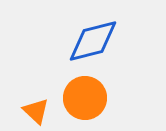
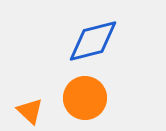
orange triangle: moved 6 px left
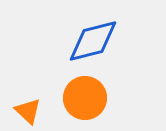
orange triangle: moved 2 px left
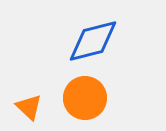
orange triangle: moved 1 px right, 4 px up
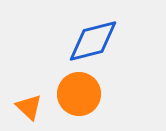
orange circle: moved 6 px left, 4 px up
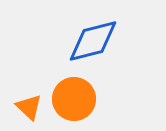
orange circle: moved 5 px left, 5 px down
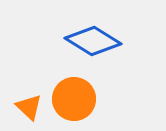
blue diamond: rotated 46 degrees clockwise
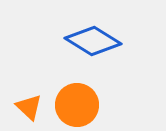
orange circle: moved 3 px right, 6 px down
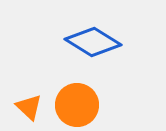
blue diamond: moved 1 px down
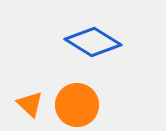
orange triangle: moved 1 px right, 3 px up
